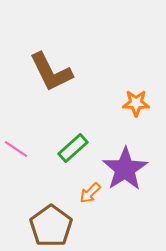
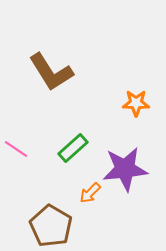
brown L-shape: rotated 6 degrees counterclockwise
purple star: rotated 27 degrees clockwise
brown pentagon: rotated 6 degrees counterclockwise
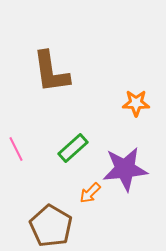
brown L-shape: rotated 24 degrees clockwise
pink line: rotated 30 degrees clockwise
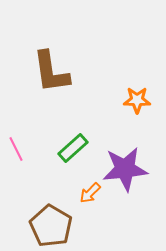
orange star: moved 1 px right, 3 px up
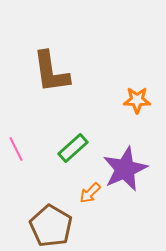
purple star: rotated 18 degrees counterclockwise
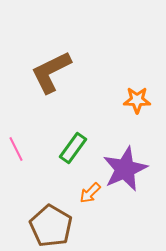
brown L-shape: rotated 72 degrees clockwise
green rectangle: rotated 12 degrees counterclockwise
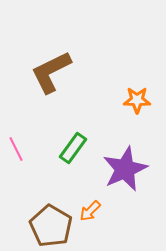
orange arrow: moved 18 px down
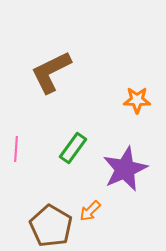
pink line: rotated 30 degrees clockwise
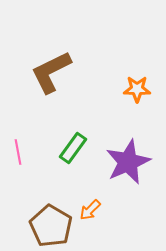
orange star: moved 11 px up
pink line: moved 2 px right, 3 px down; rotated 15 degrees counterclockwise
purple star: moved 3 px right, 7 px up
orange arrow: moved 1 px up
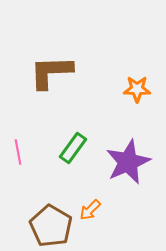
brown L-shape: rotated 24 degrees clockwise
